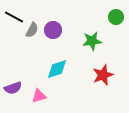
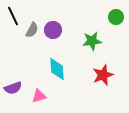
black line: moved 1 px left, 1 px up; rotated 36 degrees clockwise
cyan diamond: rotated 75 degrees counterclockwise
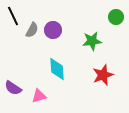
purple semicircle: rotated 54 degrees clockwise
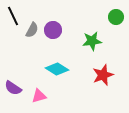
cyan diamond: rotated 55 degrees counterclockwise
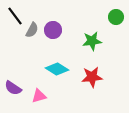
black line: moved 2 px right; rotated 12 degrees counterclockwise
red star: moved 11 px left, 2 px down; rotated 15 degrees clockwise
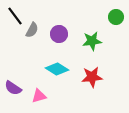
purple circle: moved 6 px right, 4 px down
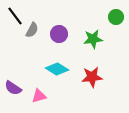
green star: moved 1 px right, 2 px up
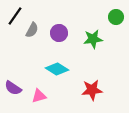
black line: rotated 72 degrees clockwise
purple circle: moved 1 px up
red star: moved 13 px down
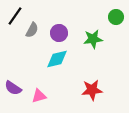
cyan diamond: moved 10 px up; rotated 45 degrees counterclockwise
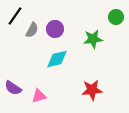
purple circle: moved 4 px left, 4 px up
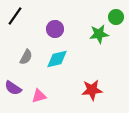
gray semicircle: moved 6 px left, 27 px down
green star: moved 6 px right, 5 px up
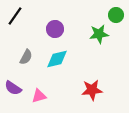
green circle: moved 2 px up
